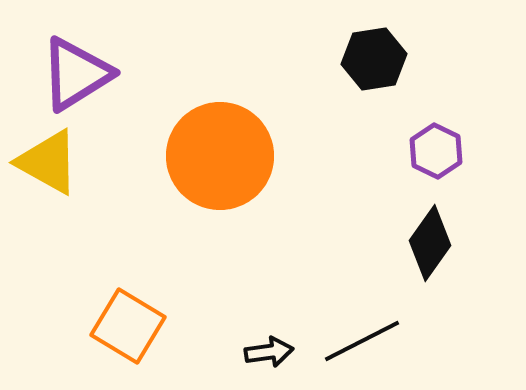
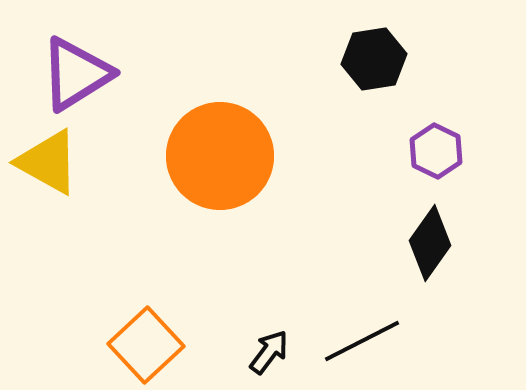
orange square: moved 18 px right, 19 px down; rotated 16 degrees clockwise
black arrow: rotated 45 degrees counterclockwise
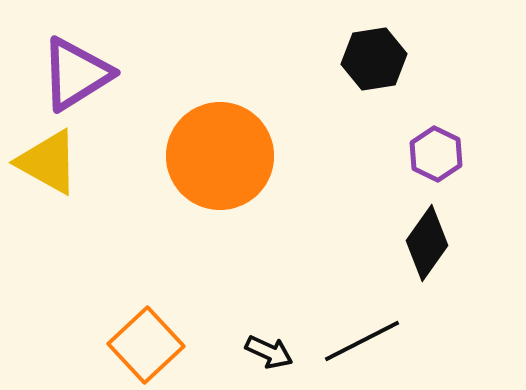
purple hexagon: moved 3 px down
black diamond: moved 3 px left
black arrow: rotated 78 degrees clockwise
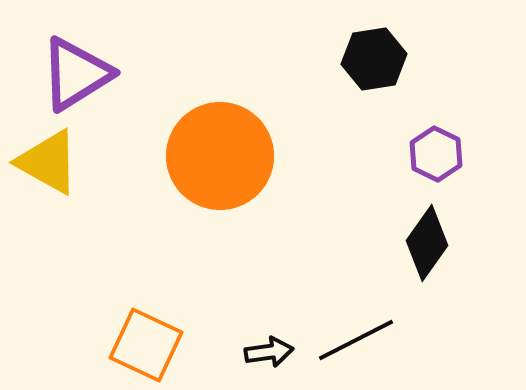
black line: moved 6 px left, 1 px up
orange square: rotated 22 degrees counterclockwise
black arrow: rotated 33 degrees counterclockwise
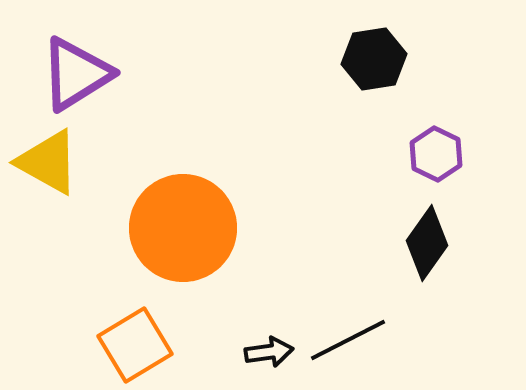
orange circle: moved 37 px left, 72 px down
black line: moved 8 px left
orange square: moved 11 px left; rotated 34 degrees clockwise
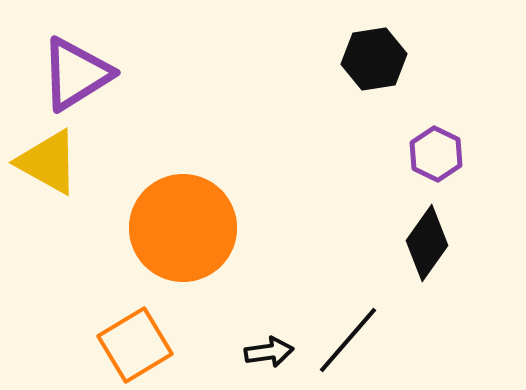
black line: rotated 22 degrees counterclockwise
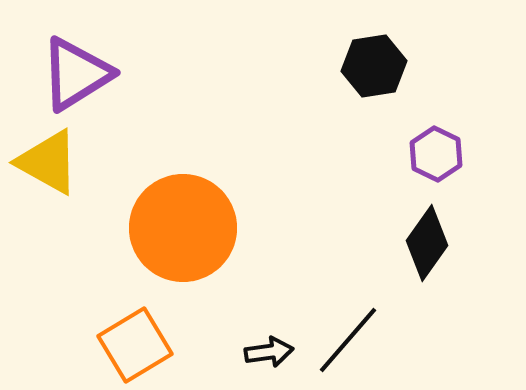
black hexagon: moved 7 px down
